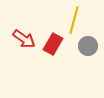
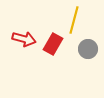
red arrow: rotated 20 degrees counterclockwise
gray circle: moved 3 px down
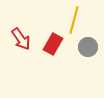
red arrow: moved 3 px left; rotated 40 degrees clockwise
gray circle: moved 2 px up
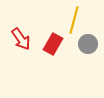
gray circle: moved 3 px up
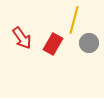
red arrow: moved 1 px right, 1 px up
gray circle: moved 1 px right, 1 px up
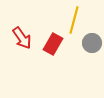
gray circle: moved 3 px right
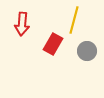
red arrow: moved 14 px up; rotated 40 degrees clockwise
gray circle: moved 5 px left, 8 px down
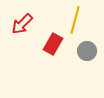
yellow line: moved 1 px right
red arrow: rotated 40 degrees clockwise
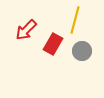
red arrow: moved 4 px right, 6 px down
gray circle: moved 5 px left
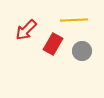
yellow line: moved 1 px left; rotated 72 degrees clockwise
